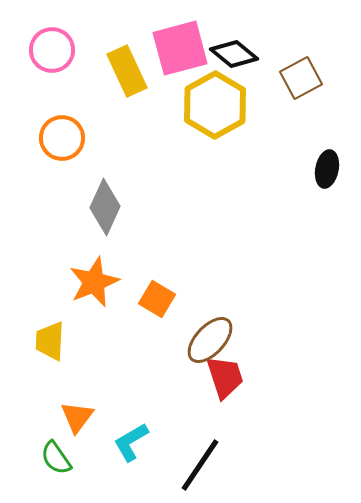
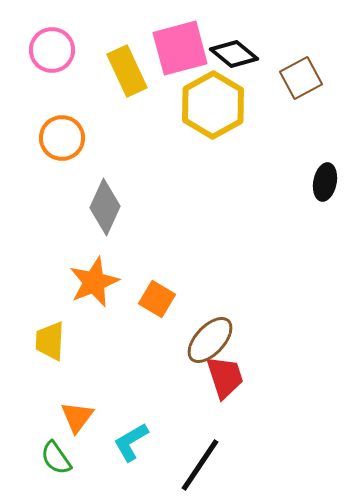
yellow hexagon: moved 2 px left
black ellipse: moved 2 px left, 13 px down
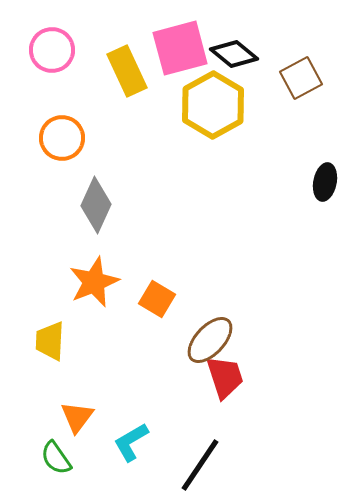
gray diamond: moved 9 px left, 2 px up
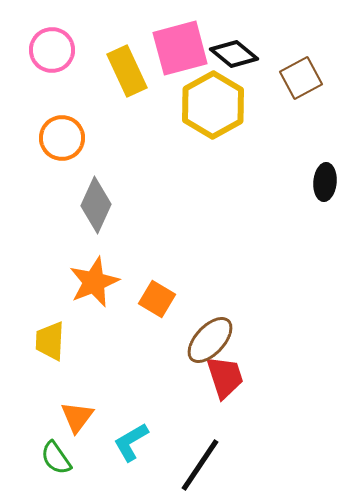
black ellipse: rotated 6 degrees counterclockwise
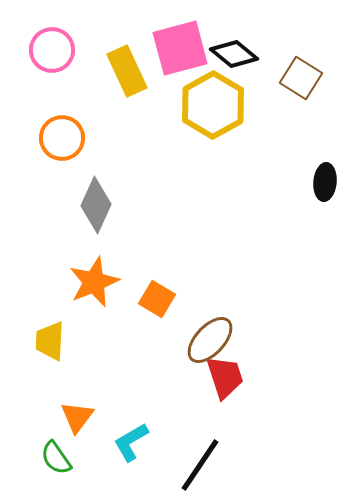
brown square: rotated 30 degrees counterclockwise
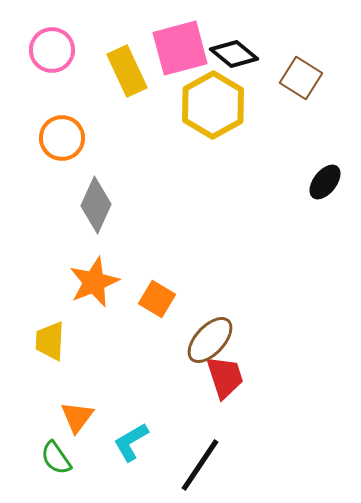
black ellipse: rotated 33 degrees clockwise
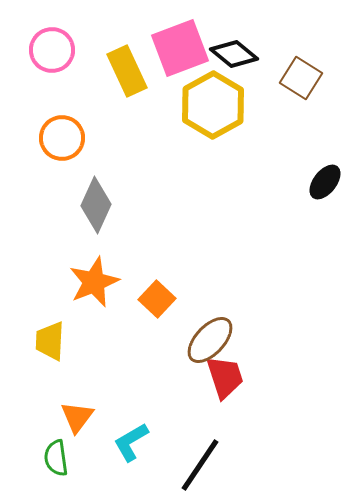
pink square: rotated 6 degrees counterclockwise
orange square: rotated 12 degrees clockwise
green semicircle: rotated 27 degrees clockwise
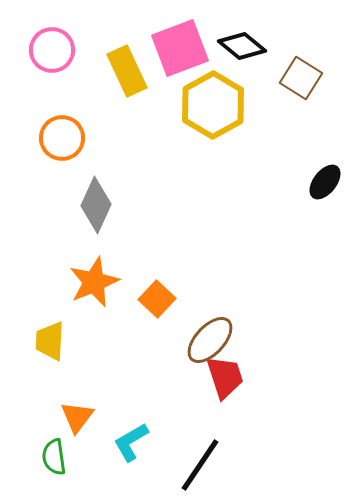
black diamond: moved 8 px right, 8 px up
green semicircle: moved 2 px left, 1 px up
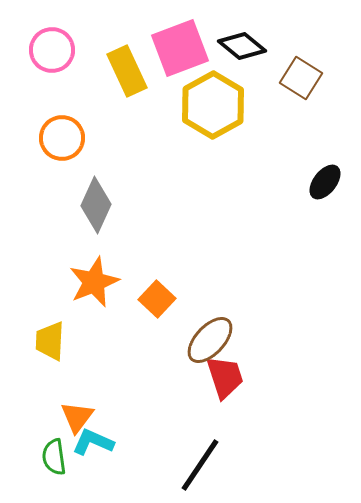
cyan L-shape: moved 38 px left; rotated 54 degrees clockwise
